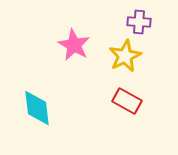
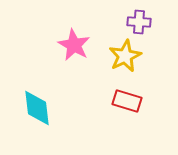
red rectangle: rotated 12 degrees counterclockwise
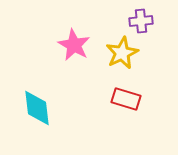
purple cross: moved 2 px right, 1 px up; rotated 10 degrees counterclockwise
yellow star: moved 3 px left, 3 px up
red rectangle: moved 1 px left, 2 px up
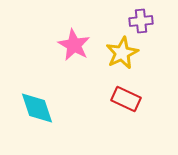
red rectangle: rotated 8 degrees clockwise
cyan diamond: rotated 12 degrees counterclockwise
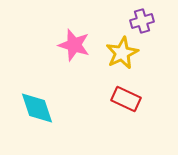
purple cross: moved 1 px right; rotated 10 degrees counterclockwise
pink star: rotated 12 degrees counterclockwise
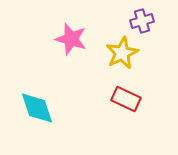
pink star: moved 3 px left, 6 px up
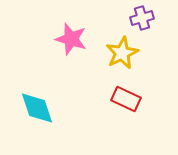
purple cross: moved 3 px up
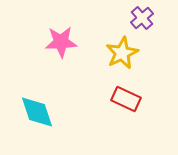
purple cross: rotated 25 degrees counterclockwise
pink star: moved 10 px left, 3 px down; rotated 20 degrees counterclockwise
cyan diamond: moved 4 px down
